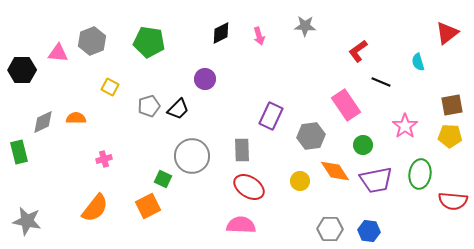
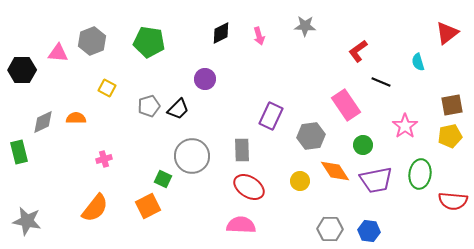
yellow square at (110, 87): moved 3 px left, 1 px down
yellow pentagon at (450, 136): rotated 15 degrees counterclockwise
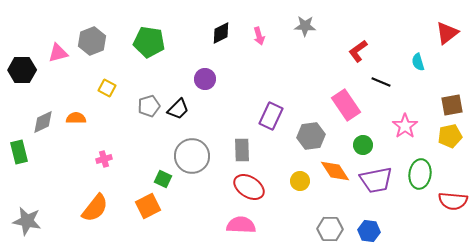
pink triangle at (58, 53): rotated 20 degrees counterclockwise
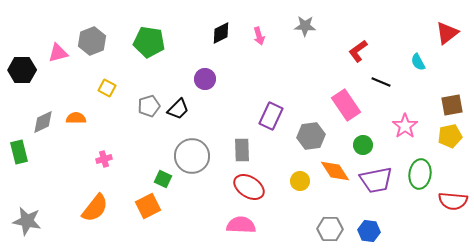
cyan semicircle at (418, 62): rotated 12 degrees counterclockwise
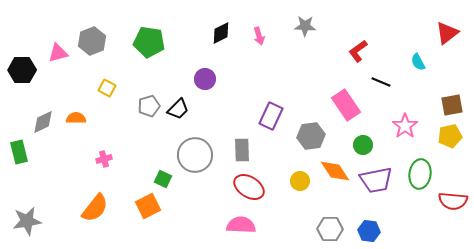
gray circle at (192, 156): moved 3 px right, 1 px up
gray star at (27, 221): rotated 20 degrees counterclockwise
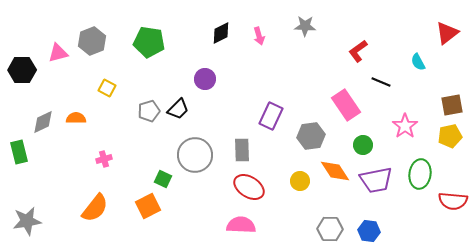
gray pentagon at (149, 106): moved 5 px down
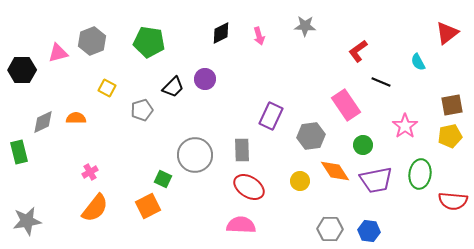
black trapezoid at (178, 109): moved 5 px left, 22 px up
gray pentagon at (149, 111): moved 7 px left, 1 px up
pink cross at (104, 159): moved 14 px left, 13 px down; rotated 14 degrees counterclockwise
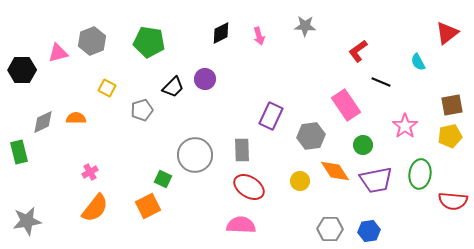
blue hexagon at (369, 231): rotated 15 degrees counterclockwise
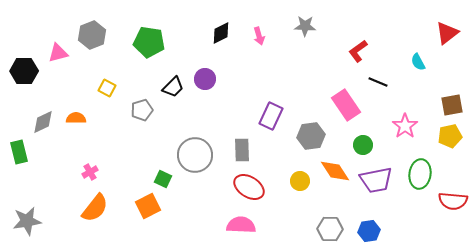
gray hexagon at (92, 41): moved 6 px up
black hexagon at (22, 70): moved 2 px right, 1 px down
black line at (381, 82): moved 3 px left
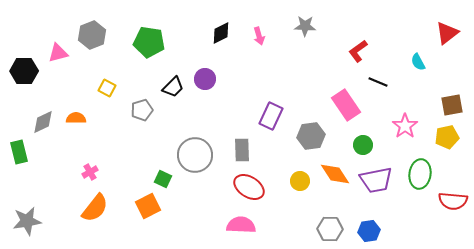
yellow pentagon at (450, 136): moved 3 px left, 1 px down
orange diamond at (335, 171): moved 3 px down
